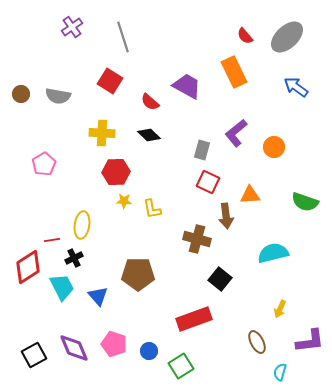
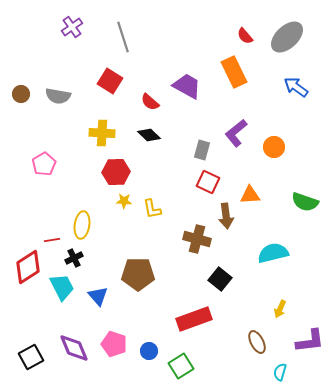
black square at (34, 355): moved 3 px left, 2 px down
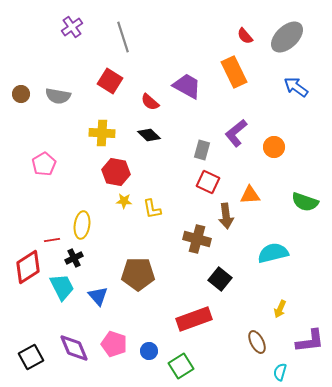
red hexagon at (116, 172): rotated 12 degrees clockwise
